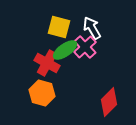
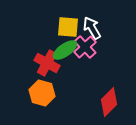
yellow square: moved 9 px right; rotated 10 degrees counterclockwise
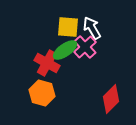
red diamond: moved 2 px right, 3 px up
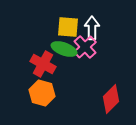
white arrow: rotated 30 degrees clockwise
green ellipse: moved 1 px left, 1 px up; rotated 55 degrees clockwise
red cross: moved 4 px left, 1 px down
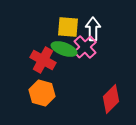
white arrow: moved 1 px right, 1 px down
red cross: moved 4 px up
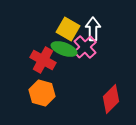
yellow square: moved 2 px down; rotated 25 degrees clockwise
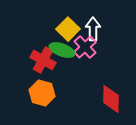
yellow square: rotated 15 degrees clockwise
green ellipse: moved 2 px left, 1 px down
red diamond: rotated 44 degrees counterclockwise
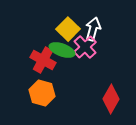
white arrow: rotated 15 degrees clockwise
red diamond: rotated 28 degrees clockwise
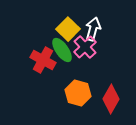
green ellipse: rotated 35 degrees clockwise
orange hexagon: moved 36 px right
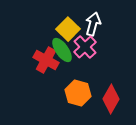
white arrow: moved 5 px up
red cross: moved 3 px right
